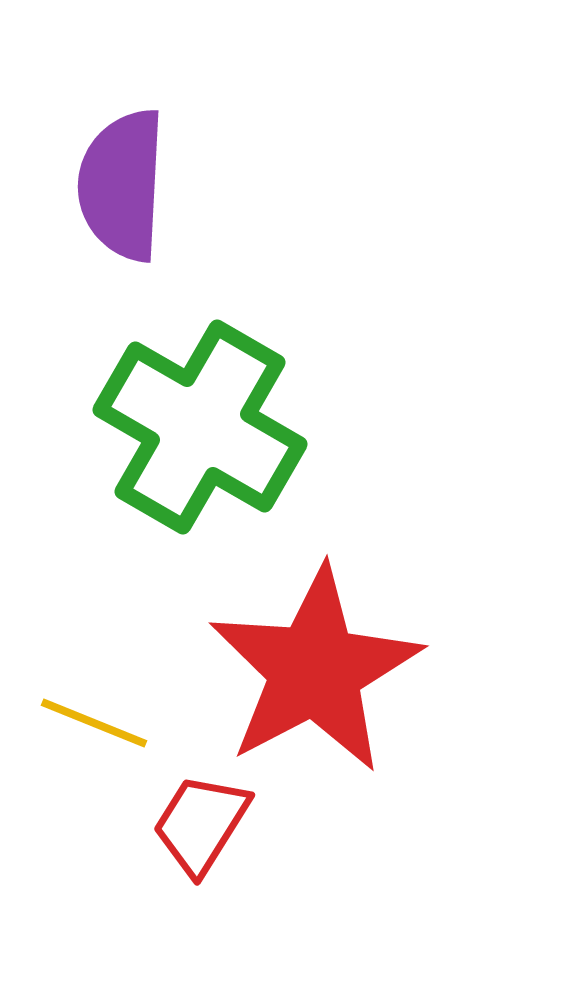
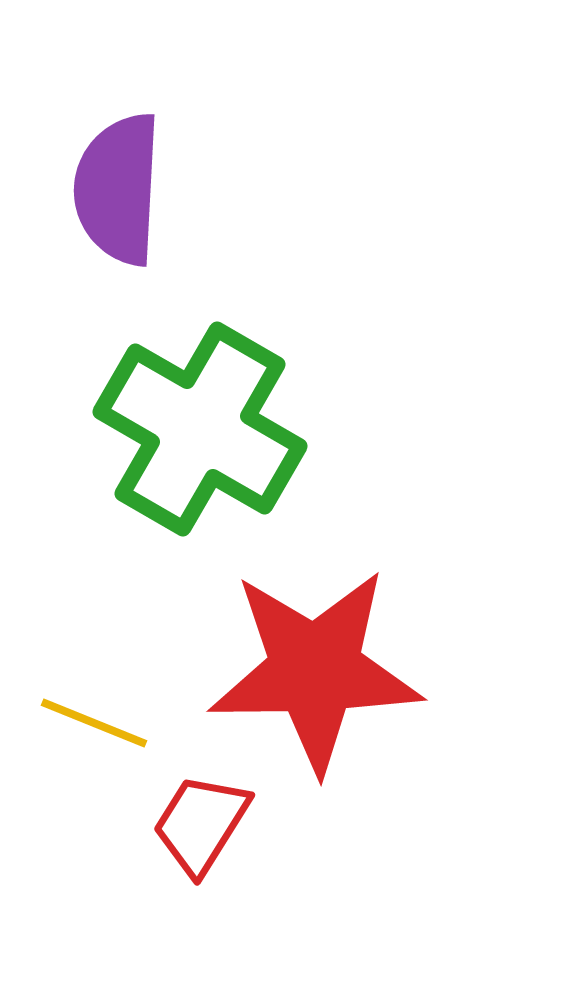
purple semicircle: moved 4 px left, 4 px down
green cross: moved 2 px down
red star: rotated 27 degrees clockwise
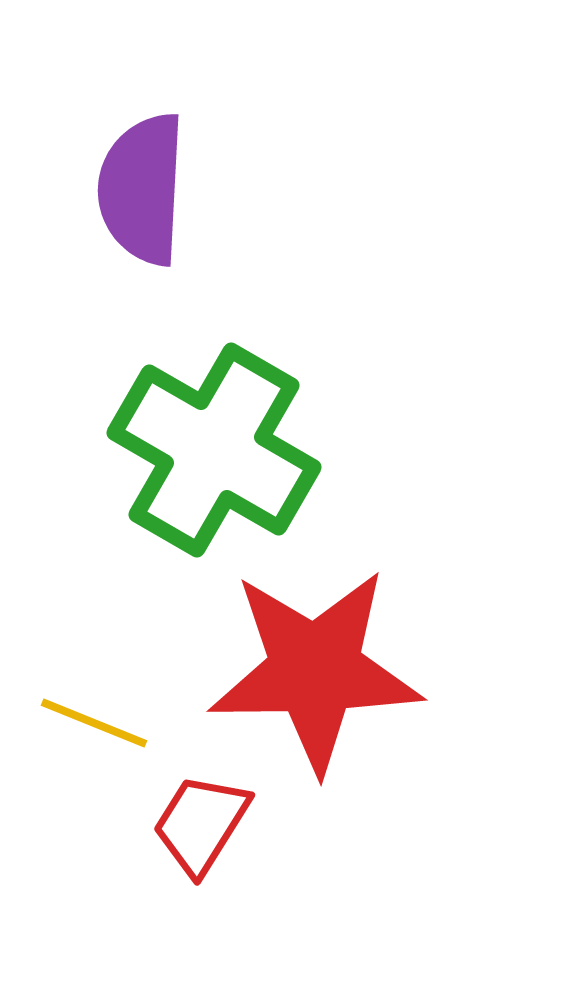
purple semicircle: moved 24 px right
green cross: moved 14 px right, 21 px down
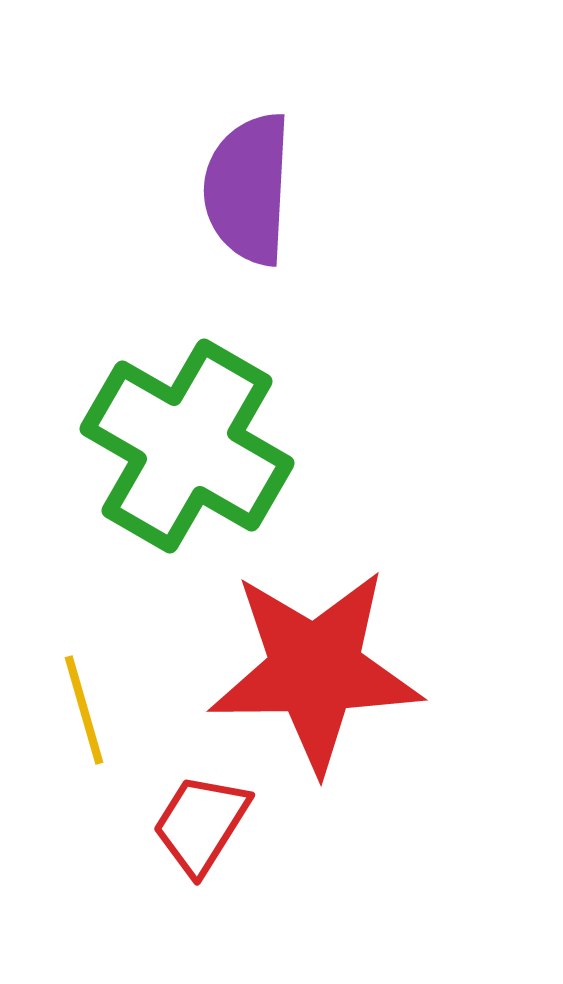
purple semicircle: moved 106 px right
green cross: moved 27 px left, 4 px up
yellow line: moved 10 px left, 13 px up; rotated 52 degrees clockwise
